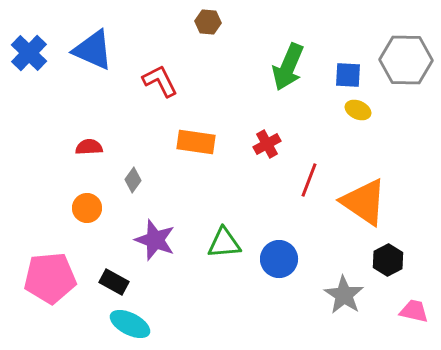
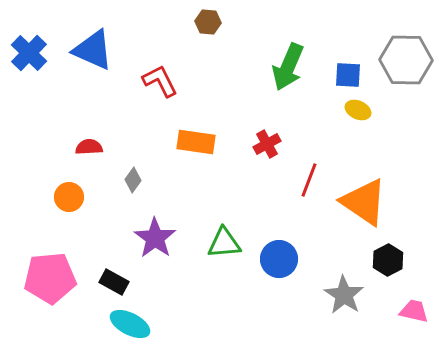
orange circle: moved 18 px left, 11 px up
purple star: moved 2 px up; rotated 15 degrees clockwise
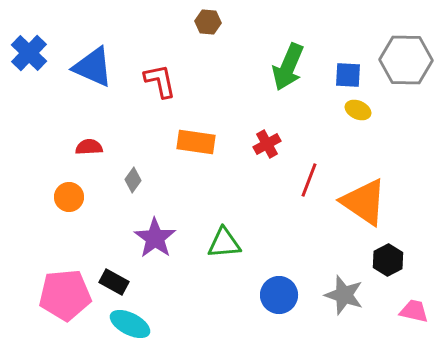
blue triangle: moved 17 px down
red L-shape: rotated 15 degrees clockwise
blue circle: moved 36 px down
pink pentagon: moved 15 px right, 17 px down
gray star: rotated 15 degrees counterclockwise
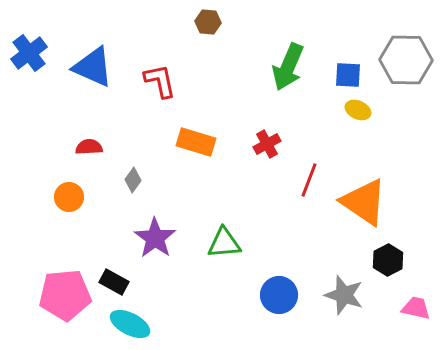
blue cross: rotated 9 degrees clockwise
orange rectangle: rotated 9 degrees clockwise
pink trapezoid: moved 2 px right, 3 px up
